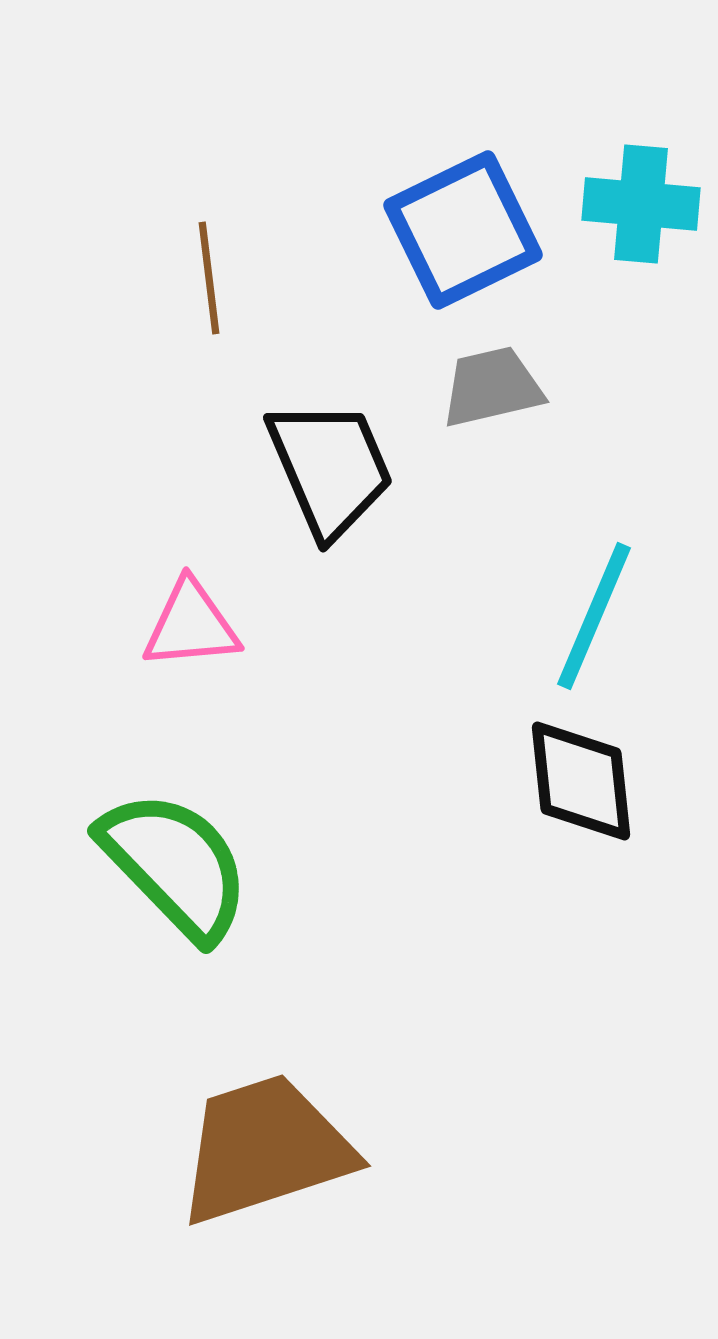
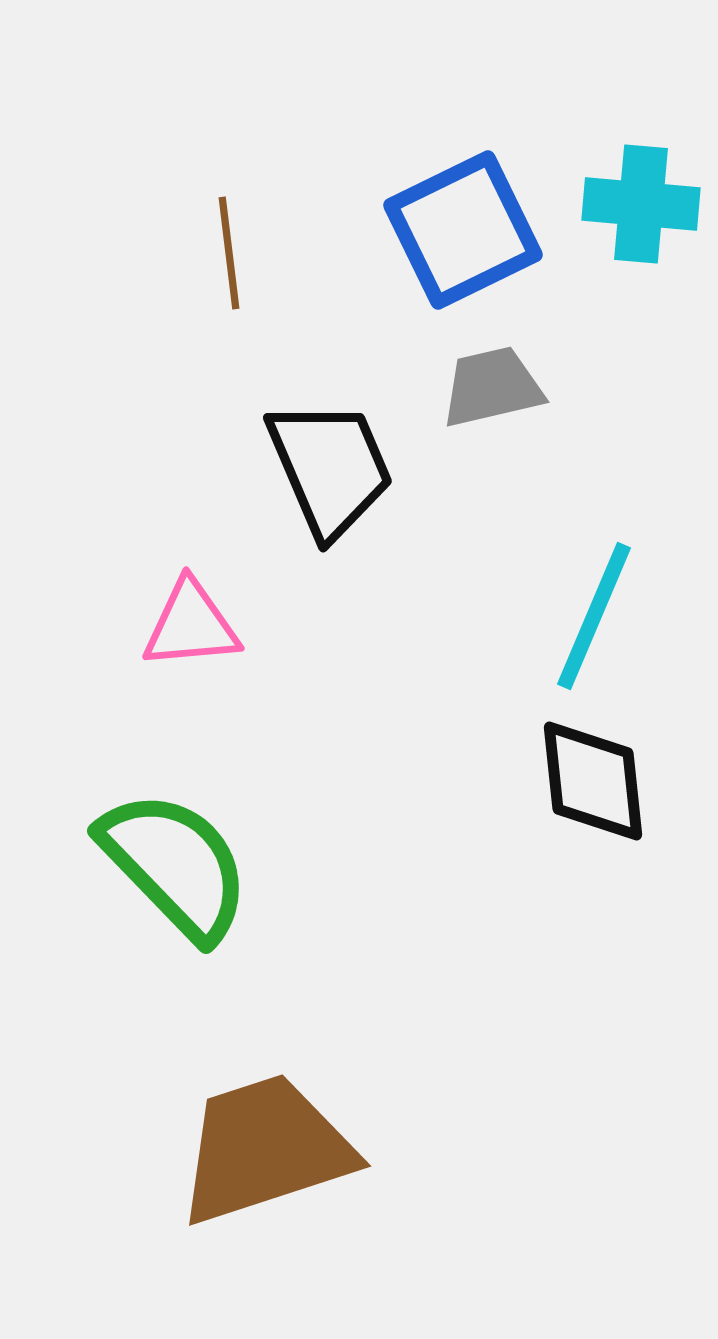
brown line: moved 20 px right, 25 px up
black diamond: moved 12 px right
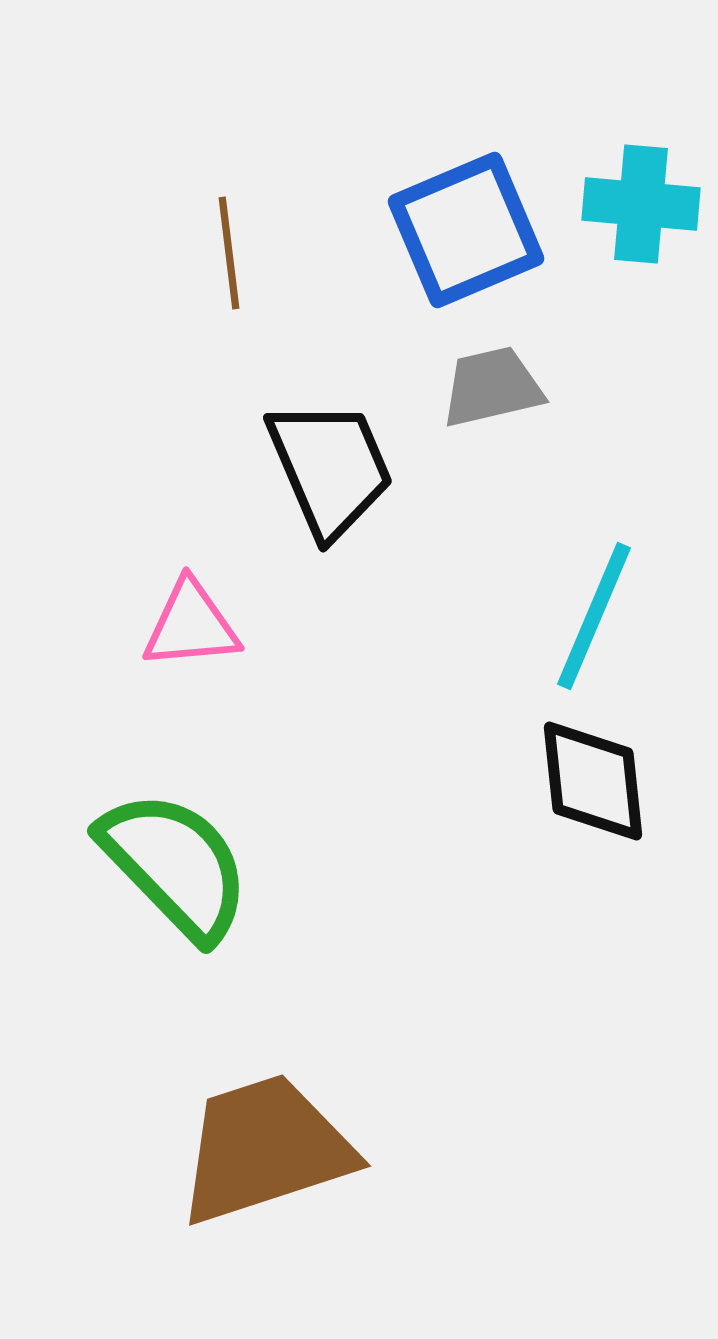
blue square: moved 3 px right; rotated 3 degrees clockwise
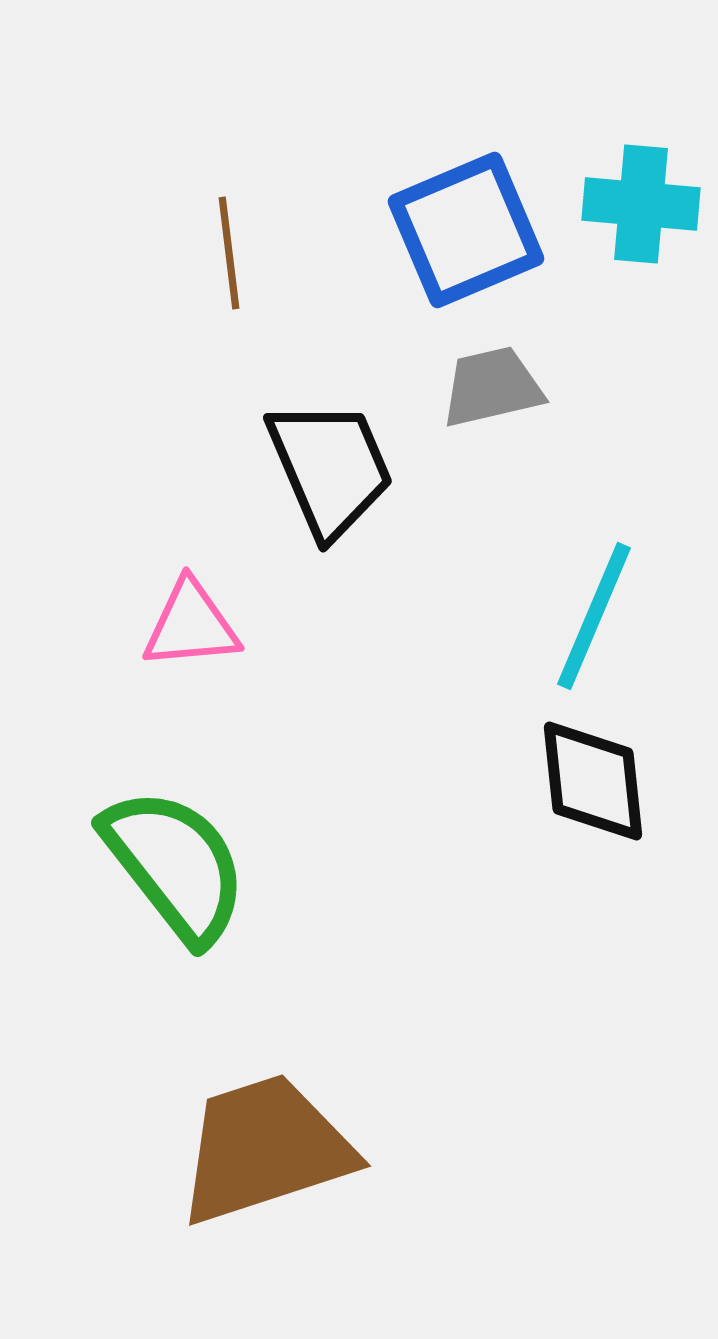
green semicircle: rotated 6 degrees clockwise
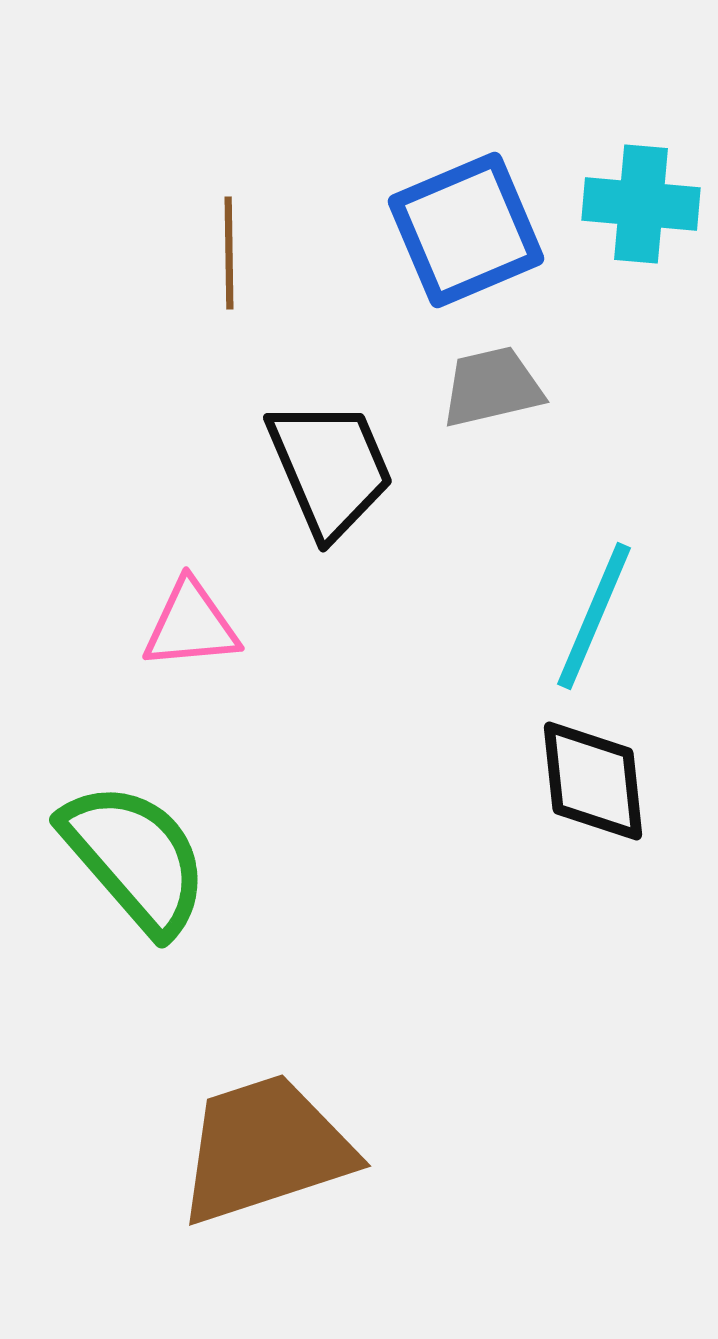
brown line: rotated 6 degrees clockwise
green semicircle: moved 40 px left, 7 px up; rotated 3 degrees counterclockwise
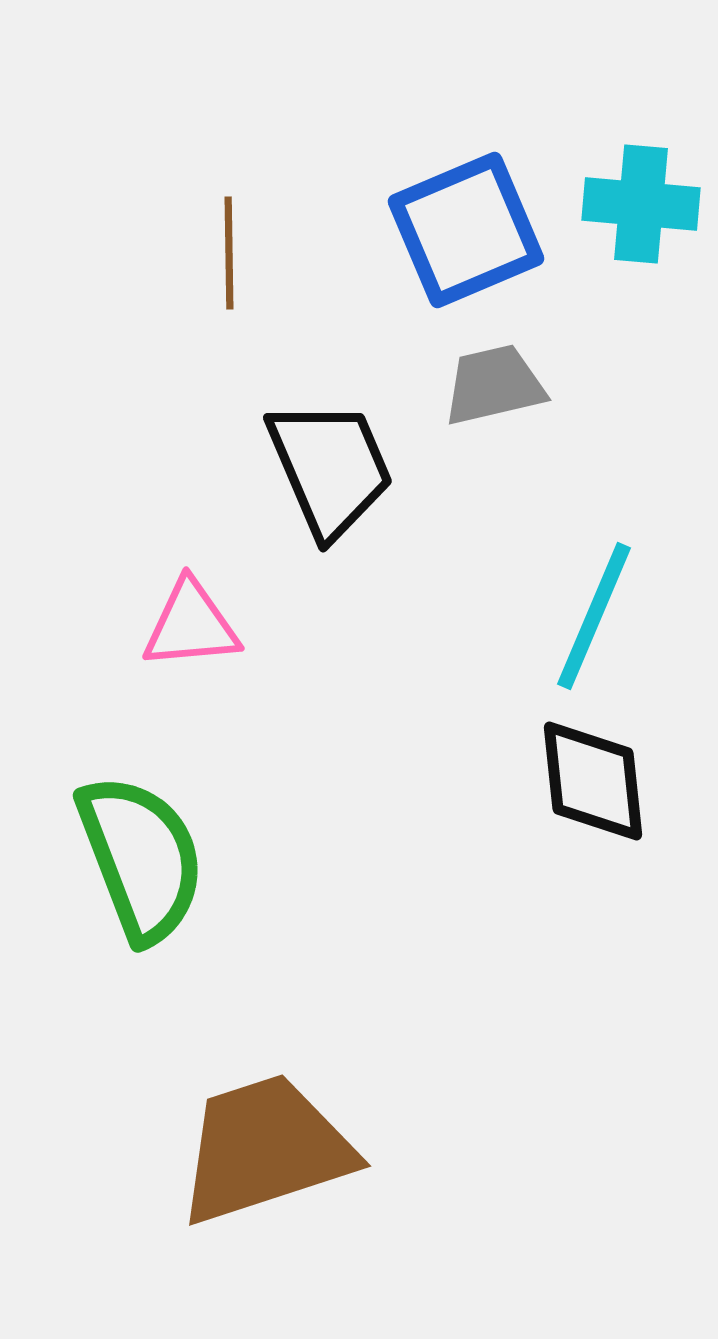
gray trapezoid: moved 2 px right, 2 px up
green semicircle: moved 6 px right; rotated 20 degrees clockwise
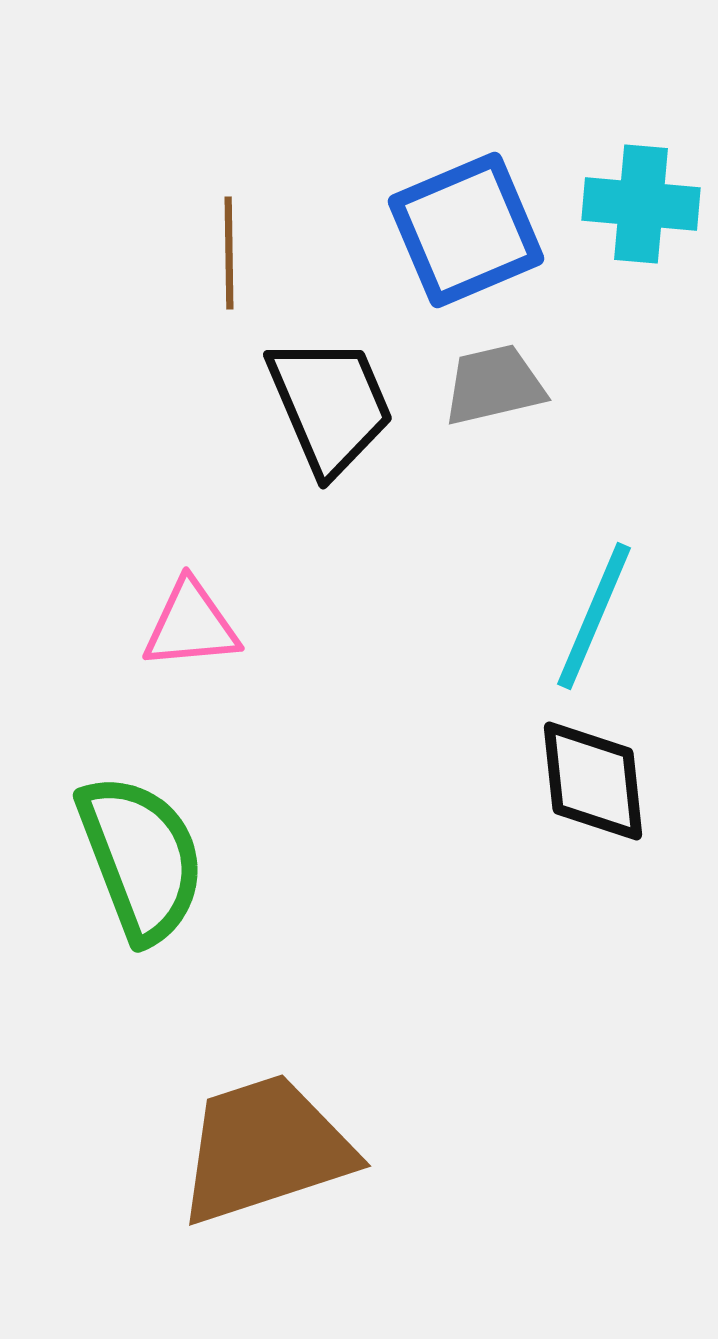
black trapezoid: moved 63 px up
